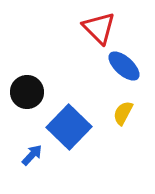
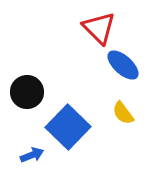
blue ellipse: moved 1 px left, 1 px up
yellow semicircle: rotated 65 degrees counterclockwise
blue square: moved 1 px left
blue arrow: rotated 25 degrees clockwise
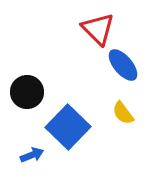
red triangle: moved 1 px left, 1 px down
blue ellipse: rotated 8 degrees clockwise
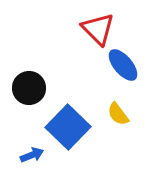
black circle: moved 2 px right, 4 px up
yellow semicircle: moved 5 px left, 1 px down
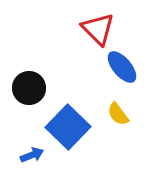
blue ellipse: moved 1 px left, 2 px down
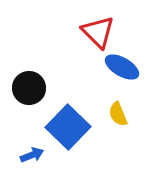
red triangle: moved 3 px down
blue ellipse: rotated 20 degrees counterclockwise
yellow semicircle: rotated 15 degrees clockwise
